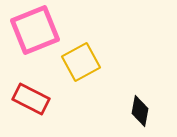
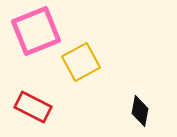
pink square: moved 1 px right, 1 px down
red rectangle: moved 2 px right, 8 px down
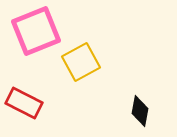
red rectangle: moved 9 px left, 4 px up
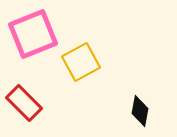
pink square: moved 3 px left, 3 px down
red rectangle: rotated 18 degrees clockwise
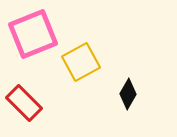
black diamond: moved 12 px left, 17 px up; rotated 20 degrees clockwise
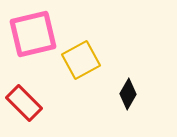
pink square: rotated 9 degrees clockwise
yellow square: moved 2 px up
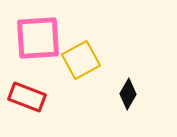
pink square: moved 5 px right, 4 px down; rotated 9 degrees clockwise
red rectangle: moved 3 px right, 6 px up; rotated 24 degrees counterclockwise
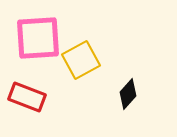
black diamond: rotated 12 degrees clockwise
